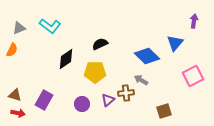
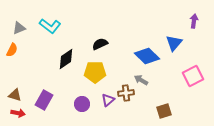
blue triangle: moved 1 px left
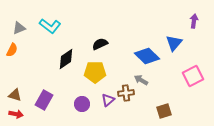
red arrow: moved 2 px left, 1 px down
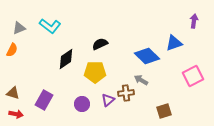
blue triangle: rotated 30 degrees clockwise
brown triangle: moved 2 px left, 2 px up
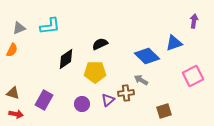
cyan L-shape: rotated 45 degrees counterclockwise
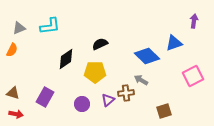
purple rectangle: moved 1 px right, 3 px up
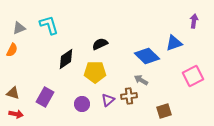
cyan L-shape: moved 1 px left, 1 px up; rotated 100 degrees counterclockwise
brown cross: moved 3 px right, 3 px down
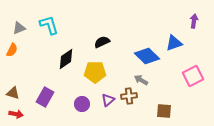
black semicircle: moved 2 px right, 2 px up
brown square: rotated 21 degrees clockwise
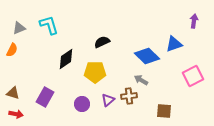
blue triangle: moved 1 px down
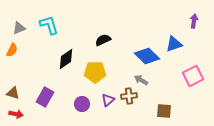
black semicircle: moved 1 px right, 2 px up
